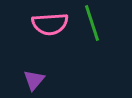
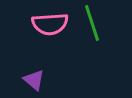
purple triangle: rotated 30 degrees counterclockwise
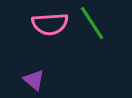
green line: rotated 15 degrees counterclockwise
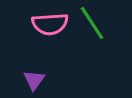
purple triangle: rotated 25 degrees clockwise
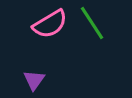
pink semicircle: rotated 27 degrees counterclockwise
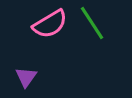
purple triangle: moved 8 px left, 3 px up
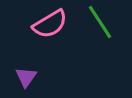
green line: moved 8 px right, 1 px up
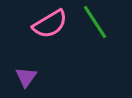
green line: moved 5 px left
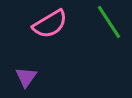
green line: moved 14 px right
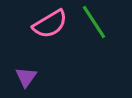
green line: moved 15 px left
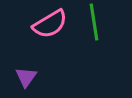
green line: rotated 24 degrees clockwise
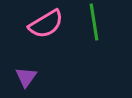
pink semicircle: moved 4 px left
